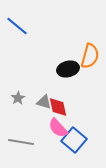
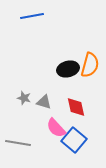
blue line: moved 15 px right, 10 px up; rotated 50 degrees counterclockwise
orange semicircle: moved 9 px down
gray star: moved 6 px right; rotated 24 degrees counterclockwise
red diamond: moved 18 px right
pink semicircle: moved 2 px left
gray line: moved 3 px left, 1 px down
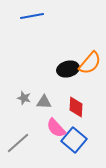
orange semicircle: moved 2 px up; rotated 25 degrees clockwise
gray triangle: rotated 14 degrees counterclockwise
red diamond: rotated 15 degrees clockwise
gray line: rotated 50 degrees counterclockwise
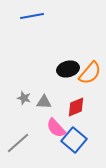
orange semicircle: moved 10 px down
red diamond: rotated 65 degrees clockwise
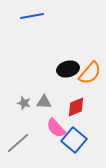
gray star: moved 5 px down
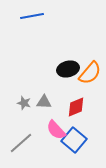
pink semicircle: moved 2 px down
gray line: moved 3 px right
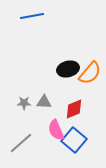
gray star: rotated 16 degrees counterclockwise
red diamond: moved 2 px left, 2 px down
pink semicircle: rotated 20 degrees clockwise
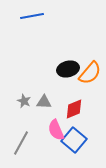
gray star: moved 2 px up; rotated 24 degrees clockwise
gray line: rotated 20 degrees counterclockwise
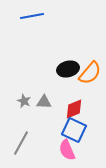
pink semicircle: moved 11 px right, 20 px down
blue square: moved 10 px up; rotated 15 degrees counterclockwise
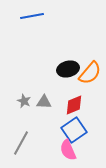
red diamond: moved 4 px up
blue square: rotated 30 degrees clockwise
pink semicircle: moved 1 px right
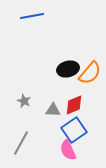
gray triangle: moved 9 px right, 8 px down
